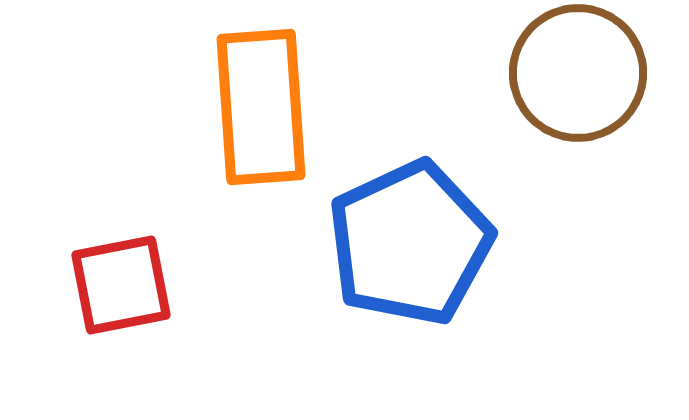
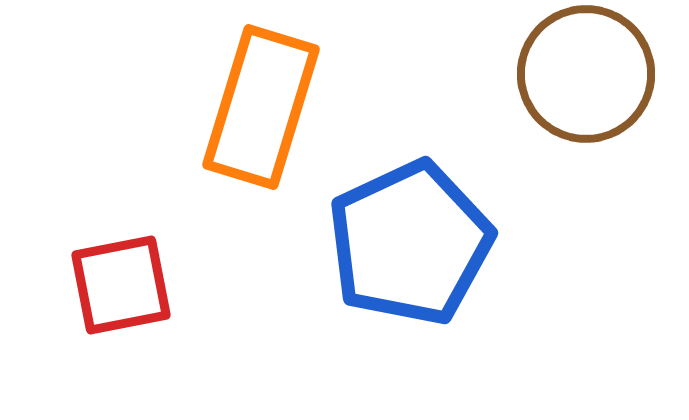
brown circle: moved 8 px right, 1 px down
orange rectangle: rotated 21 degrees clockwise
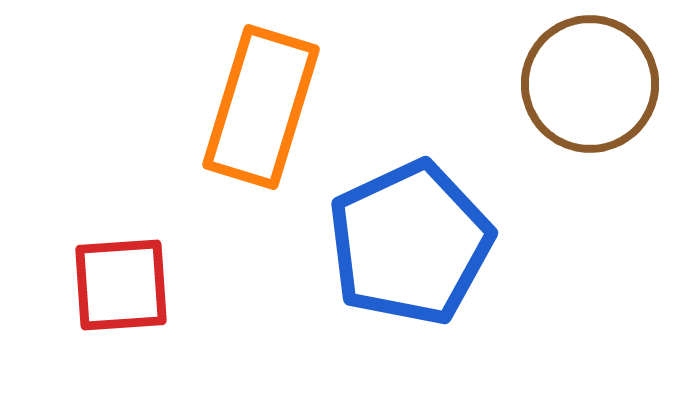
brown circle: moved 4 px right, 10 px down
red square: rotated 7 degrees clockwise
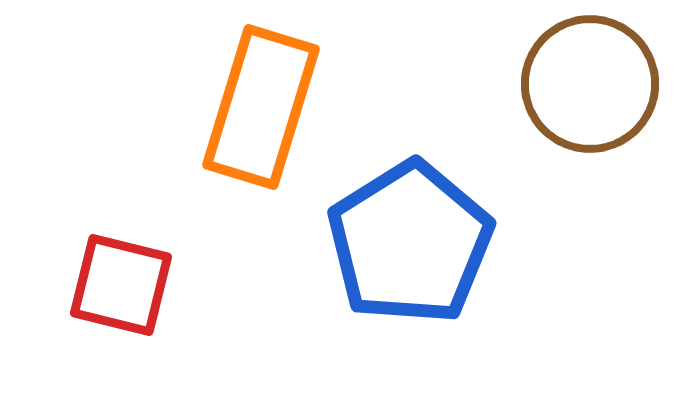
blue pentagon: rotated 7 degrees counterclockwise
red square: rotated 18 degrees clockwise
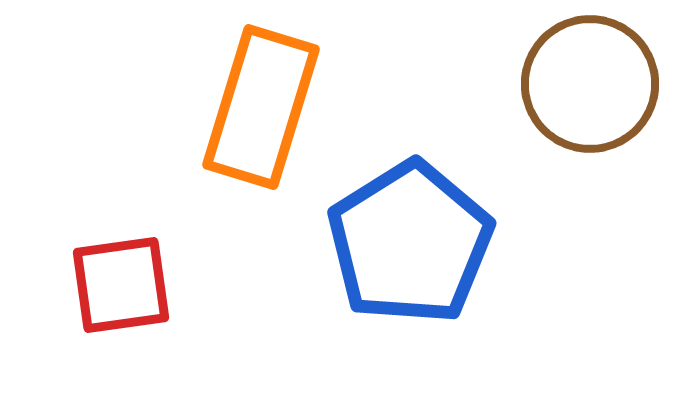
red square: rotated 22 degrees counterclockwise
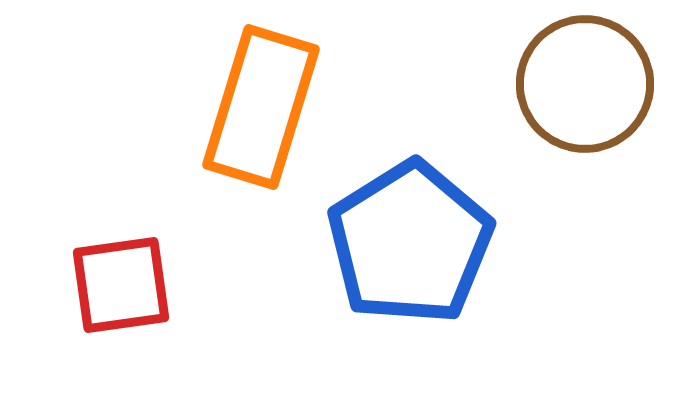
brown circle: moved 5 px left
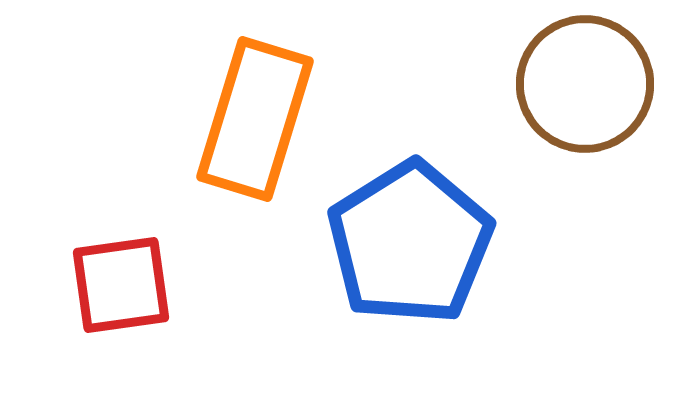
orange rectangle: moved 6 px left, 12 px down
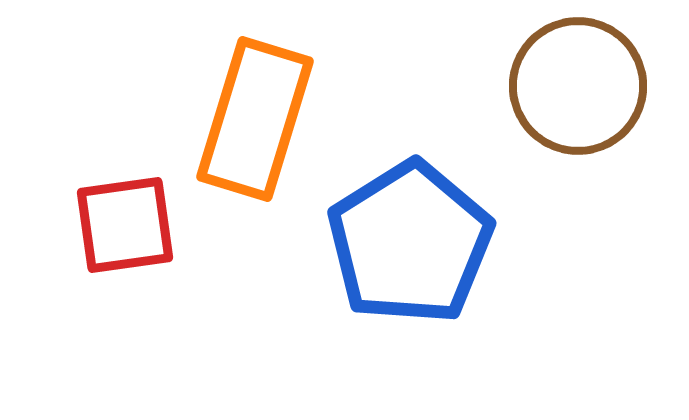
brown circle: moved 7 px left, 2 px down
red square: moved 4 px right, 60 px up
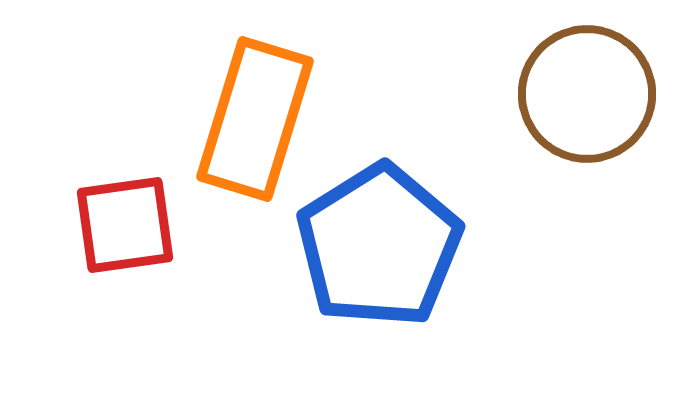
brown circle: moved 9 px right, 8 px down
blue pentagon: moved 31 px left, 3 px down
